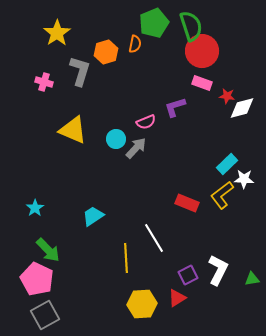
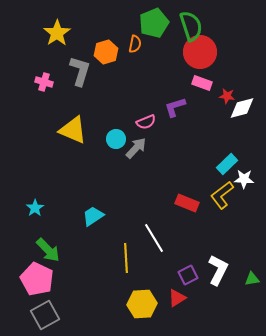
red circle: moved 2 px left, 1 px down
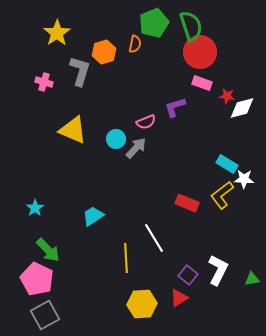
orange hexagon: moved 2 px left
cyan rectangle: rotated 75 degrees clockwise
purple square: rotated 24 degrees counterclockwise
red triangle: moved 2 px right
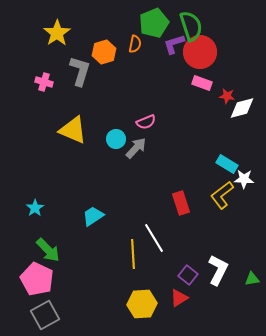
purple L-shape: moved 1 px left, 63 px up
red rectangle: moved 6 px left; rotated 50 degrees clockwise
yellow line: moved 7 px right, 4 px up
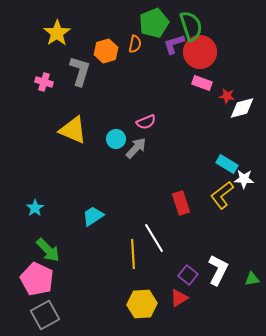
orange hexagon: moved 2 px right, 1 px up
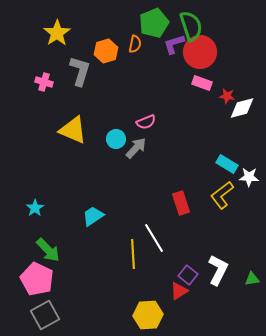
white star: moved 5 px right, 2 px up
red triangle: moved 7 px up
yellow hexagon: moved 6 px right, 11 px down
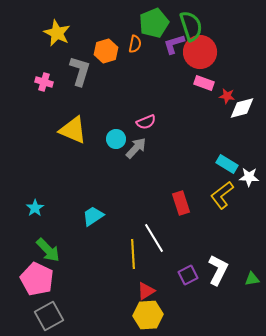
yellow star: rotated 12 degrees counterclockwise
pink rectangle: moved 2 px right
purple square: rotated 24 degrees clockwise
red triangle: moved 33 px left
gray square: moved 4 px right, 1 px down
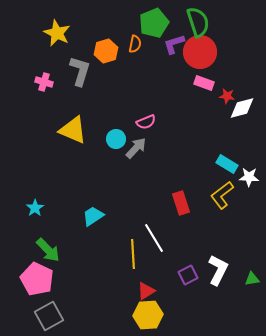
green semicircle: moved 7 px right, 4 px up
